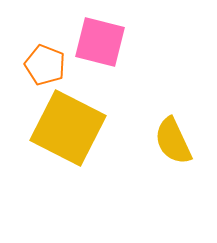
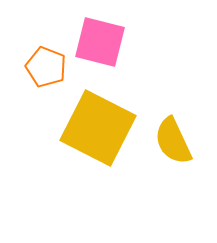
orange pentagon: moved 1 px right, 2 px down
yellow square: moved 30 px right
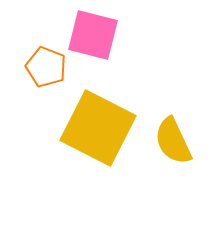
pink square: moved 7 px left, 7 px up
